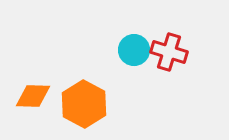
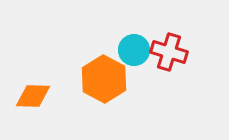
orange hexagon: moved 20 px right, 25 px up
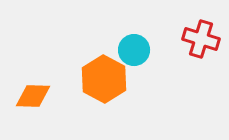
red cross: moved 32 px right, 13 px up
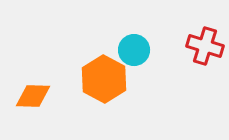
red cross: moved 4 px right, 7 px down
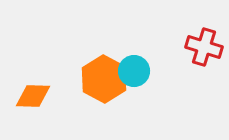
red cross: moved 1 px left, 1 px down
cyan circle: moved 21 px down
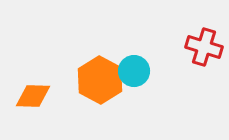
orange hexagon: moved 4 px left, 1 px down
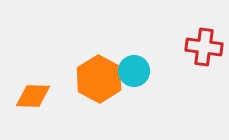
red cross: rotated 9 degrees counterclockwise
orange hexagon: moved 1 px left, 1 px up
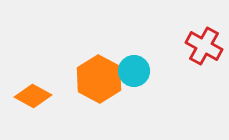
red cross: moved 1 px up; rotated 21 degrees clockwise
orange diamond: rotated 27 degrees clockwise
